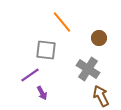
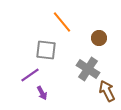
brown arrow: moved 6 px right, 5 px up
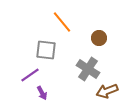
brown arrow: rotated 85 degrees counterclockwise
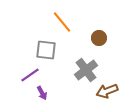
gray cross: moved 2 px left, 1 px down; rotated 20 degrees clockwise
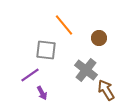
orange line: moved 2 px right, 3 px down
gray cross: rotated 15 degrees counterclockwise
brown arrow: moved 1 px left, 1 px up; rotated 80 degrees clockwise
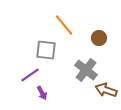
brown arrow: rotated 40 degrees counterclockwise
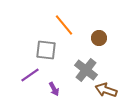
purple arrow: moved 12 px right, 4 px up
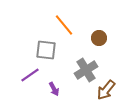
gray cross: rotated 20 degrees clockwise
brown arrow: rotated 70 degrees counterclockwise
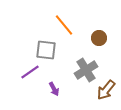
purple line: moved 3 px up
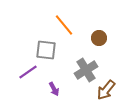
purple line: moved 2 px left
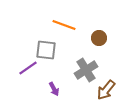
orange line: rotated 30 degrees counterclockwise
purple line: moved 4 px up
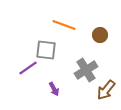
brown circle: moved 1 px right, 3 px up
